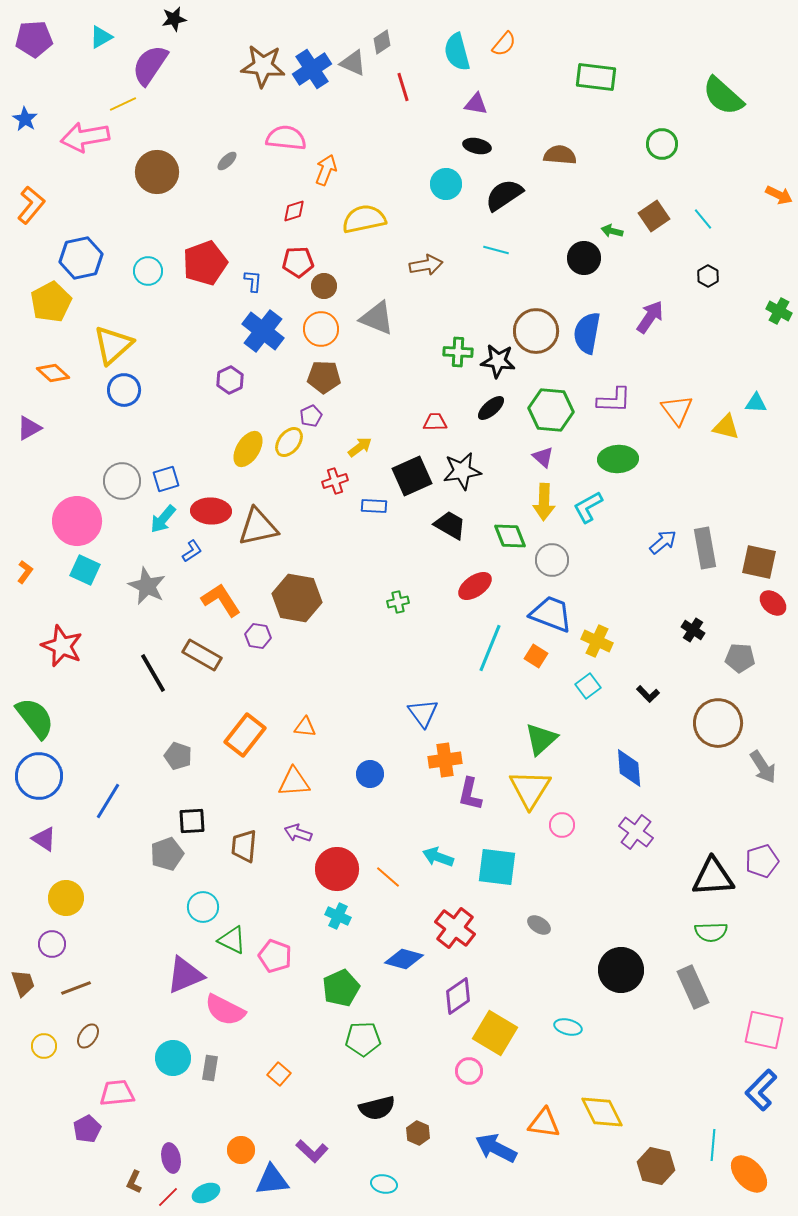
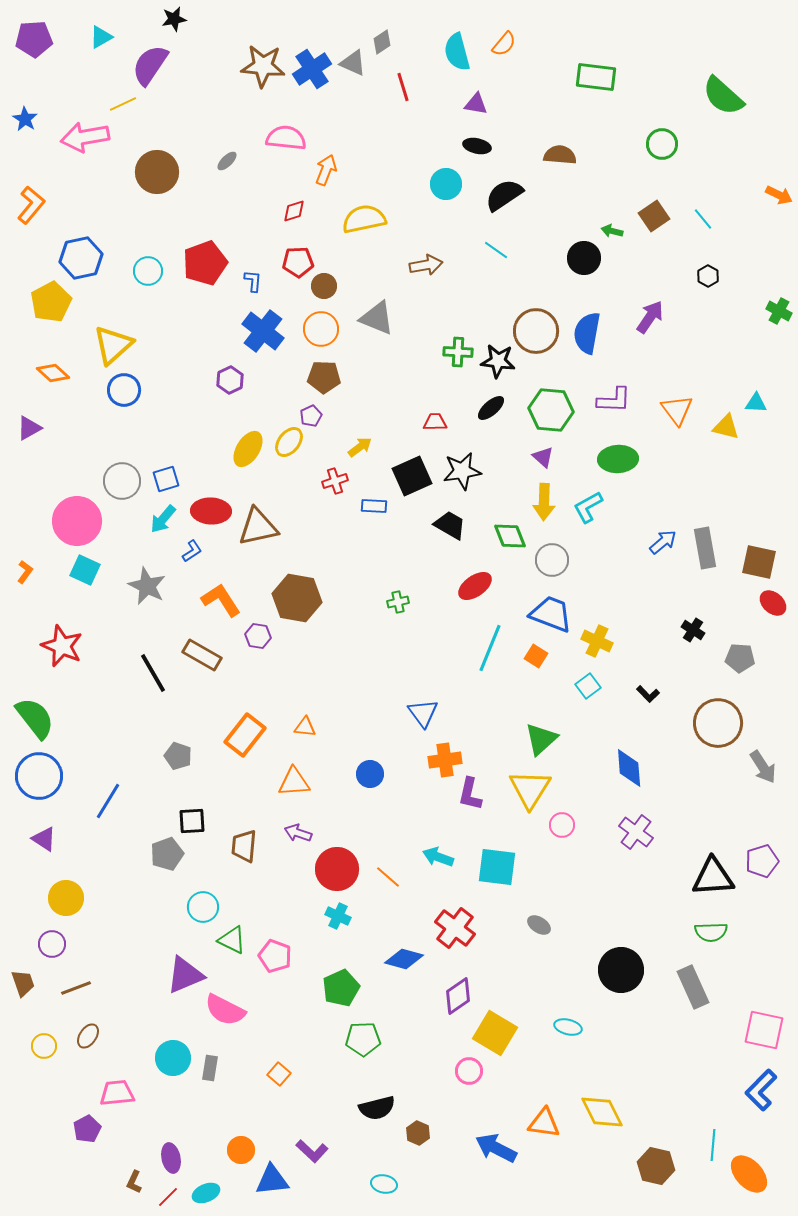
cyan line at (496, 250): rotated 20 degrees clockwise
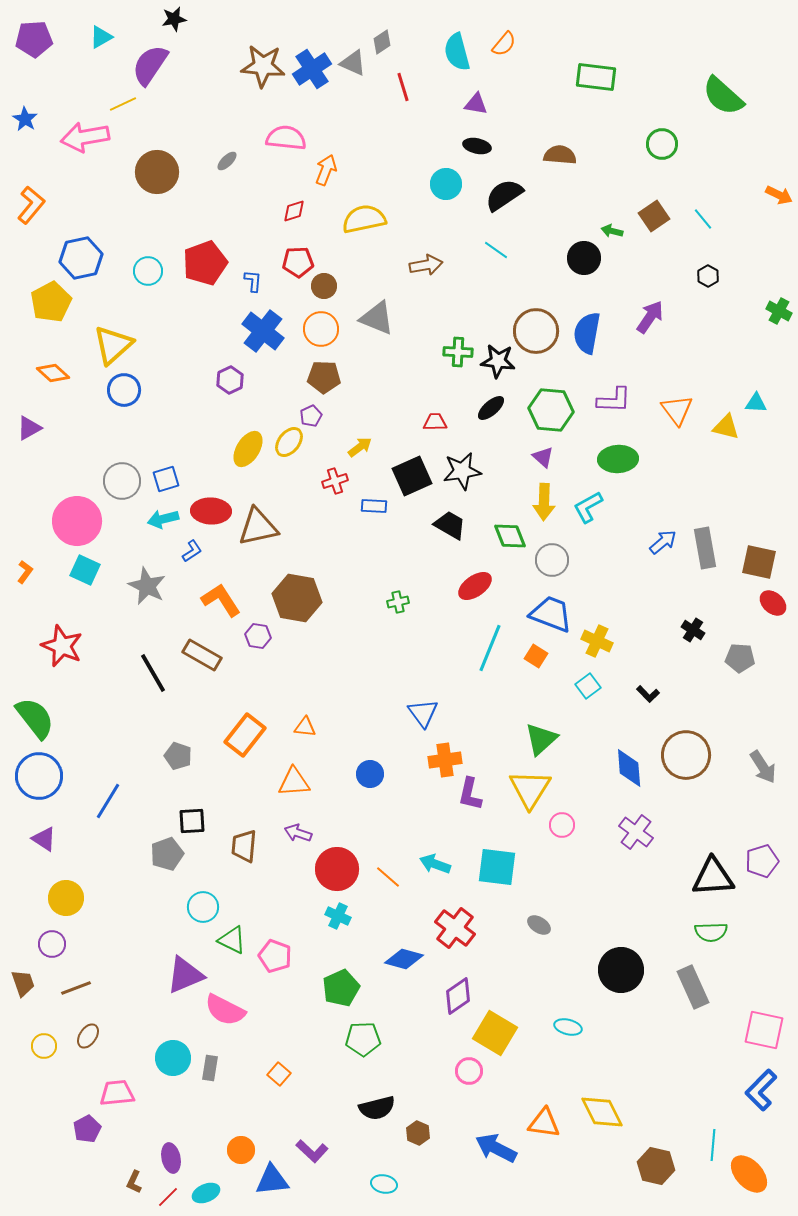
cyan arrow at (163, 519): rotated 36 degrees clockwise
brown circle at (718, 723): moved 32 px left, 32 px down
cyan arrow at (438, 857): moved 3 px left, 7 px down
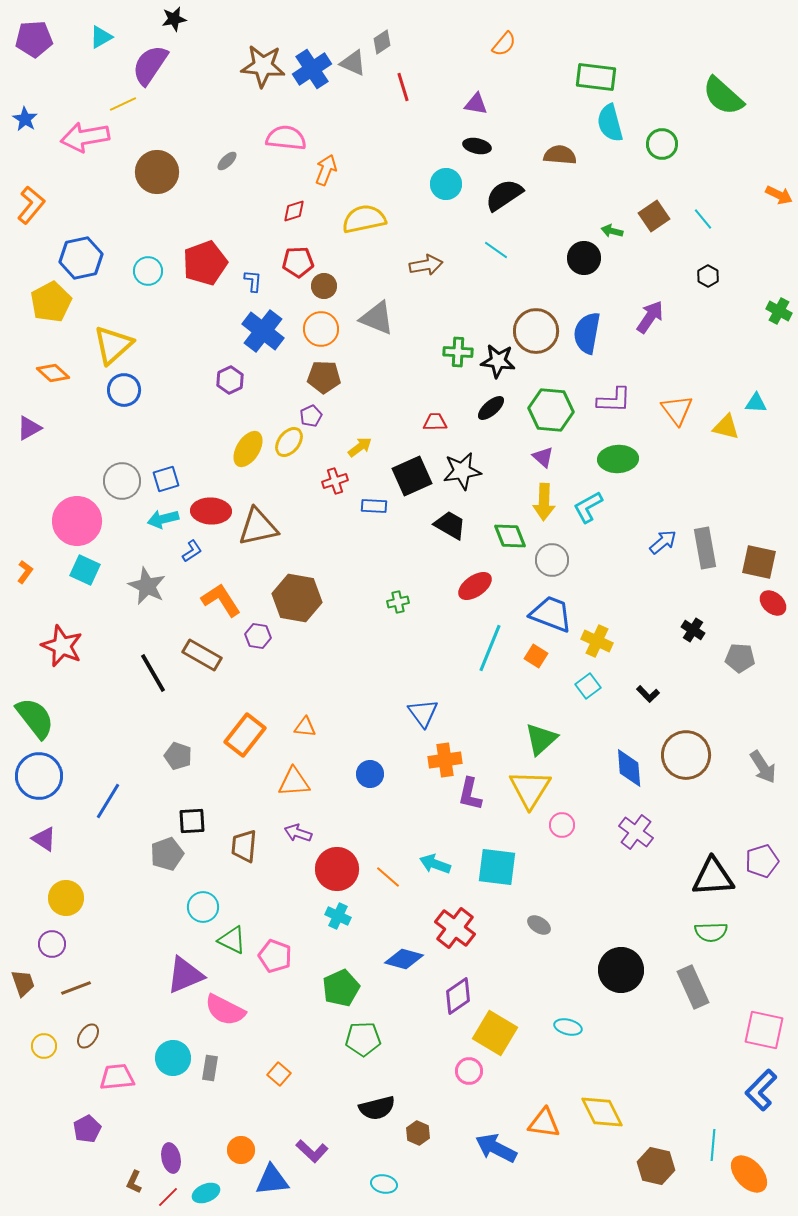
cyan semicircle at (457, 52): moved 153 px right, 71 px down
pink trapezoid at (117, 1093): moved 16 px up
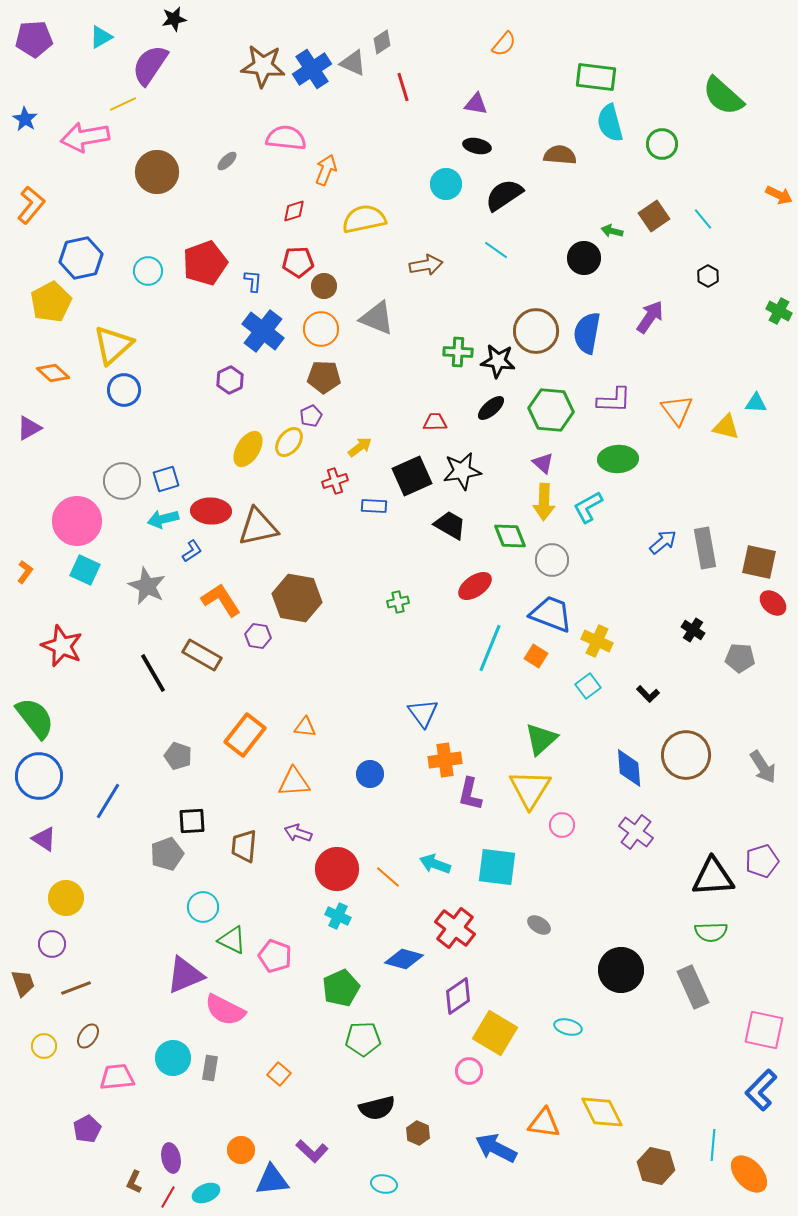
purple triangle at (543, 457): moved 6 px down
red line at (168, 1197): rotated 15 degrees counterclockwise
